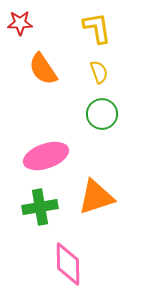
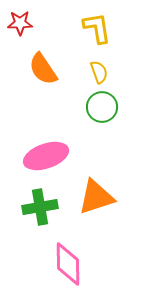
green circle: moved 7 px up
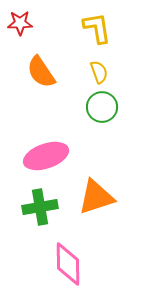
orange semicircle: moved 2 px left, 3 px down
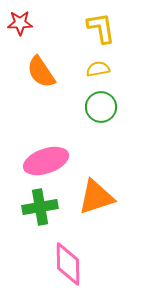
yellow L-shape: moved 4 px right
yellow semicircle: moved 1 px left, 3 px up; rotated 80 degrees counterclockwise
green circle: moved 1 px left
pink ellipse: moved 5 px down
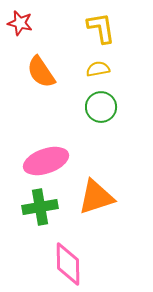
red star: rotated 15 degrees clockwise
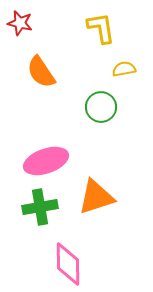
yellow semicircle: moved 26 px right
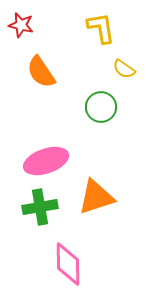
red star: moved 1 px right, 2 px down
yellow semicircle: rotated 135 degrees counterclockwise
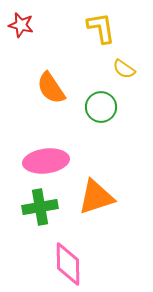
orange semicircle: moved 10 px right, 16 px down
pink ellipse: rotated 12 degrees clockwise
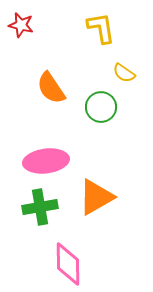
yellow semicircle: moved 4 px down
orange triangle: rotated 12 degrees counterclockwise
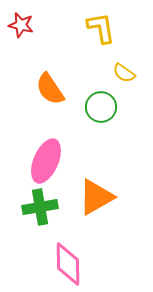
orange semicircle: moved 1 px left, 1 px down
pink ellipse: rotated 60 degrees counterclockwise
